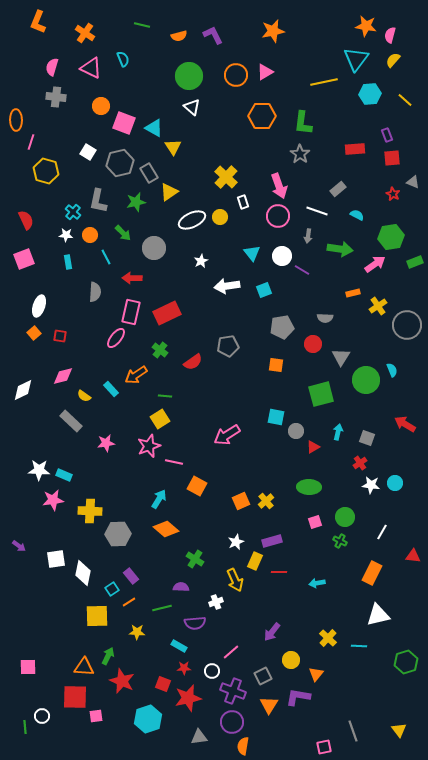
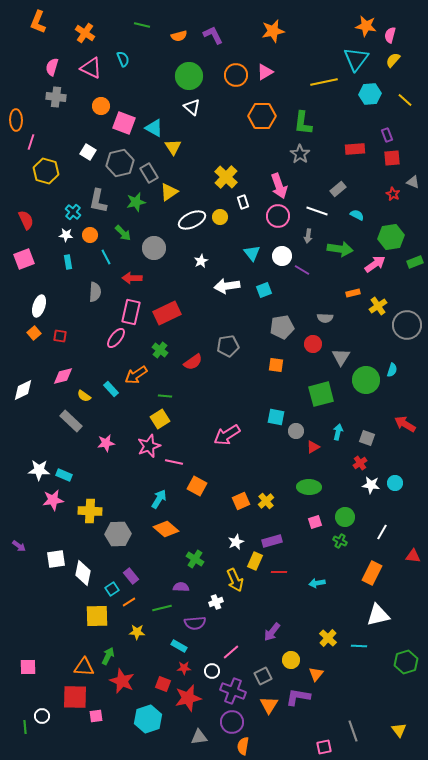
cyan semicircle at (392, 370): rotated 40 degrees clockwise
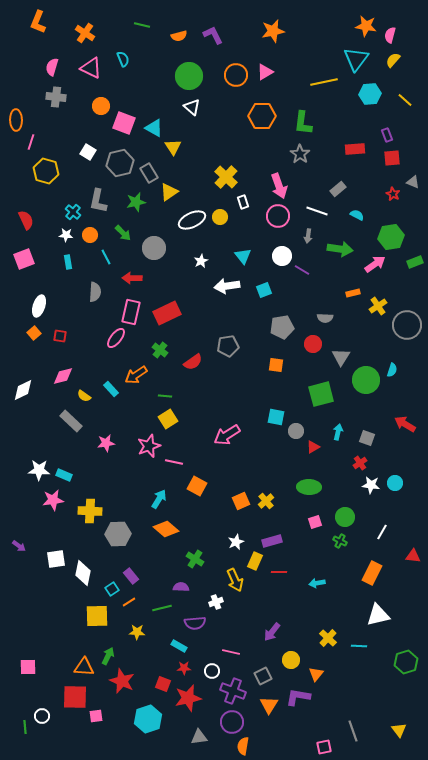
cyan triangle at (252, 253): moved 9 px left, 3 px down
yellow square at (160, 419): moved 8 px right
pink line at (231, 652): rotated 54 degrees clockwise
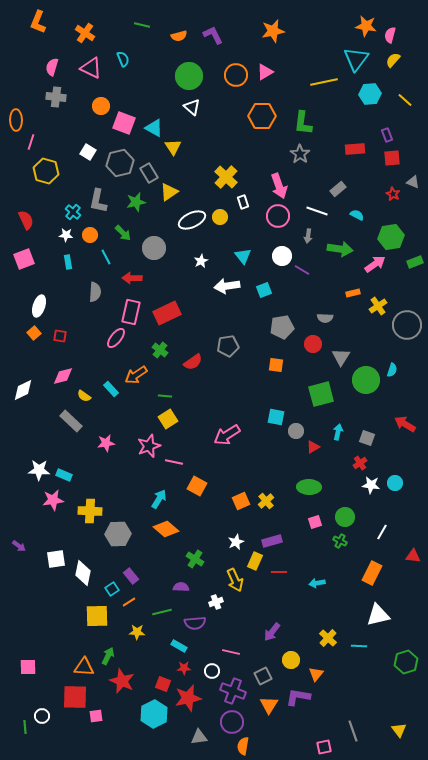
green line at (162, 608): moved 4 px down
cyan hexagon at (148, 719): moved 6 px right, 5 px up; rotated 8 degrees counterclockwise
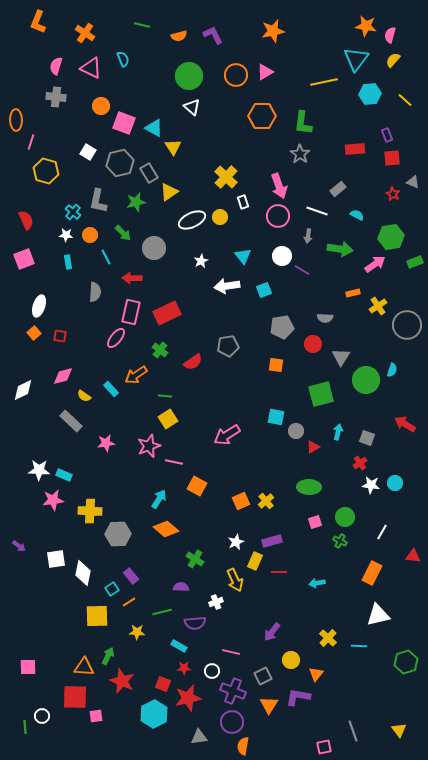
pink semicircle at (52, 67): moved 4 px right, 1 px up
